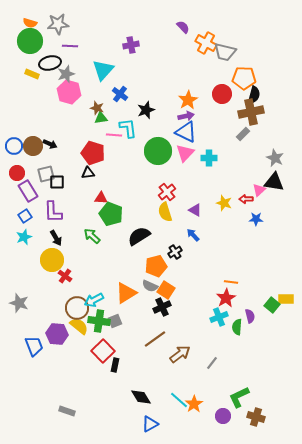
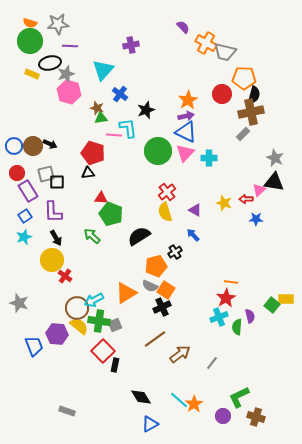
gray square at (115, 321): moved 4 px down
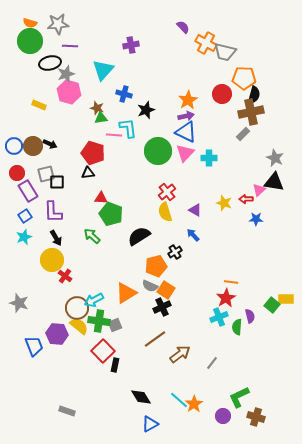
yellow rectangle at (32, 74): moved 7 px right, 31 px down
blue cross at (120, 94): moved 4 px right; rotated 21 degrees counterclockwise
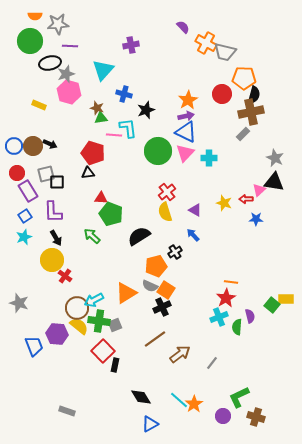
orange semicircle at (30, 23): moved 5 px right, 7 px up; rotated 16 degrees counterclockwise
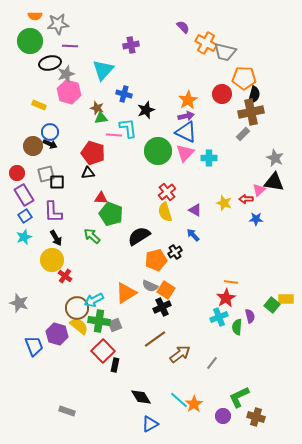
blue circle at (14, 146): moved 36 px right, 14 px up
purple rectangle at (28, 191): moved 4 px left, 4 px down
orange pentagon at (156, 266): moved 6 px up
purple hexagon at (57, 334): rotated 10 degrees clockwise
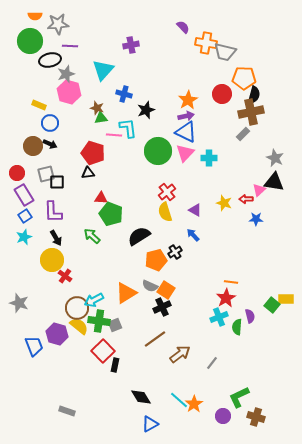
orange cross at (206, 43): rotated 20 degrees counterclockwise
black ellipse at (50, 63): moved 3 px up
blue circle at (50, 132): moved 9 px up
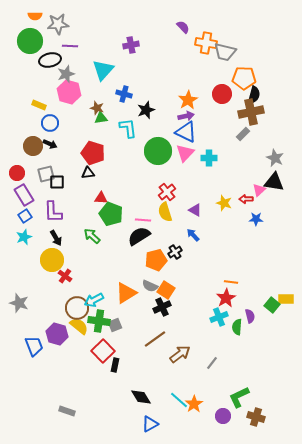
pink line at (114, 135): moved 29 px right, 85 px down
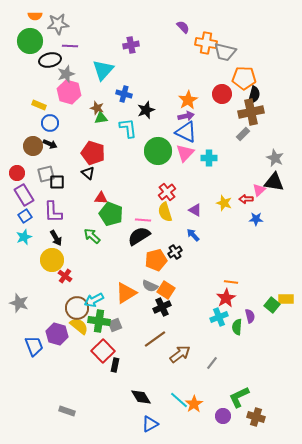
black triangle at (88, 173): rotated 48 degrees clockwise
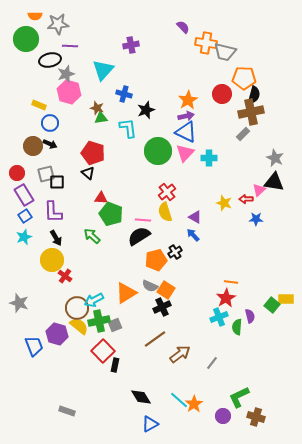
green circle at (30, 41): moved 4 px left, 2 px up
purple triangle at (195, 210): moved 7 px down
green cross at (99, 321): rotated 20 degrees counterclockwise
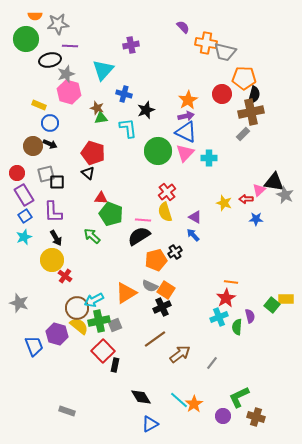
gray star at (275, 158): moved 10 px right, 37 px down
